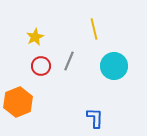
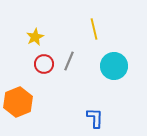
red circle: moved 3 px right, 2 px up
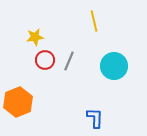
yellow line: moved 8 px up
yellow star: rotated 18 degrees clockwise
red circle: moved 1 px right, 4 px up
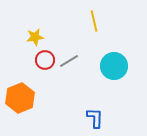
gray line: rotated 36 degrees clockwise
orange hexagon: moved 2 px right, 4 px up
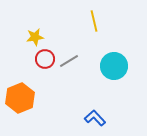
red circle: moved 1 px up
blue L-shape: rotated 45 degrees counterclockwise
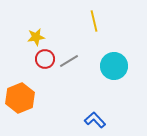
yellow star: moved 1 px right
blue L-shape: moved 2 px down
